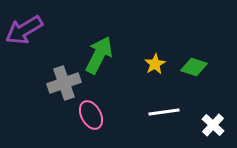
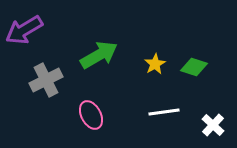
green arrow: rotated 33 degrees clockwise
gray cross: moved 18 px left, 3 px up; rotated 8 degrees counterclockwise
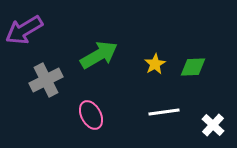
green diamond: moved 1 px left; rotated 20 degrees counterclockwise
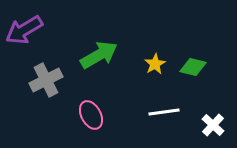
green diamond: rotated 16 degrees clockwise
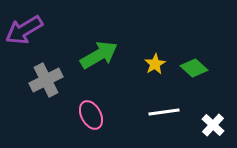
green diamond: moved 1 px right, 1 px down; rotated 28 degrees clockwise
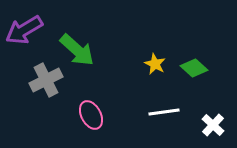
green arrow: moved 22 px left, 5 px up; rotated 72 degrees clockwise
yellow star: rotated 15 degrees counterclockwise
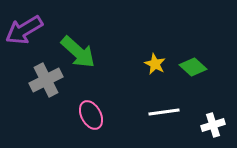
green arrow: moved 1 px right, 2 px down
green diamond: moved 1 px left, 1 px up
white cross: rotated 30 degrees clockwise
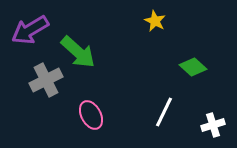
purple arrow: moved 6 px right
yellow star: moved 43 px up
white line: rotated 56 degrees counterclockwise
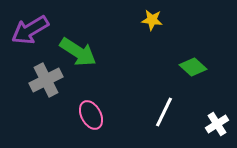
yellow star: moved 3 px left, 1 px up; rotated 20 degrees counterclockwise
green arrow: rotated 9 degrees counterclockwise
white cross: moved 4 px right, 1 px up; rotated 15 degrees counterclockwise
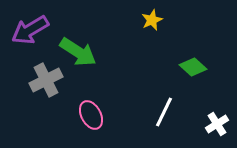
yellow star: rotated 30 degrees counterclockwise
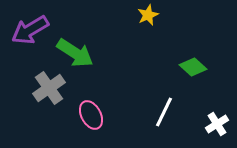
yellow star: moved 4 px left, 5 px up
green arrow: moved 3 px left, 1 px down
gray cross: moved 3 px right, 8 px down; rotated 8 degrees counterclockwise
